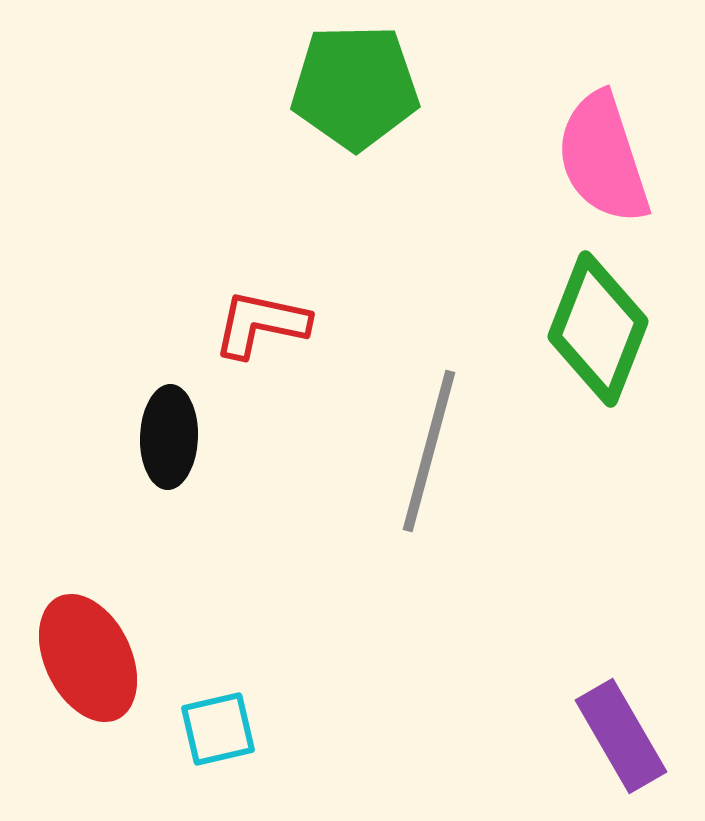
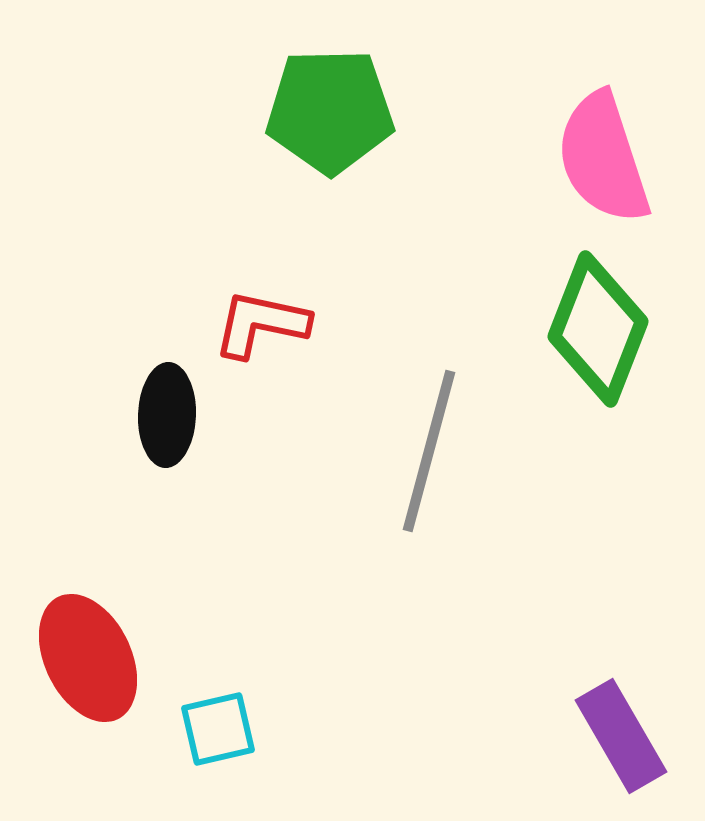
green pentagon: moved 25 px left, 24 px down
black ellipse: moved 2 px left, 22 px up
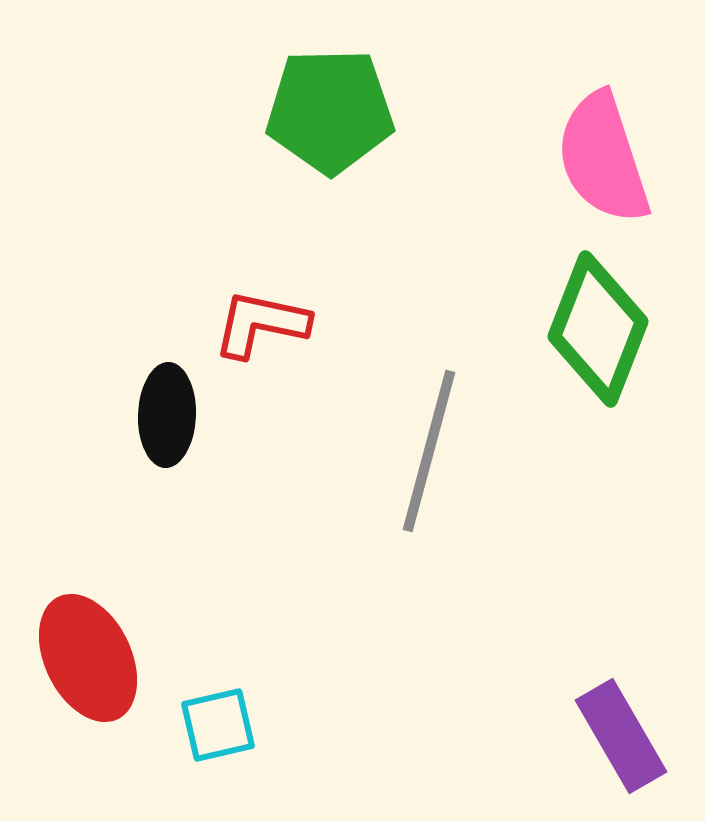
cyan square: moved 4 px up
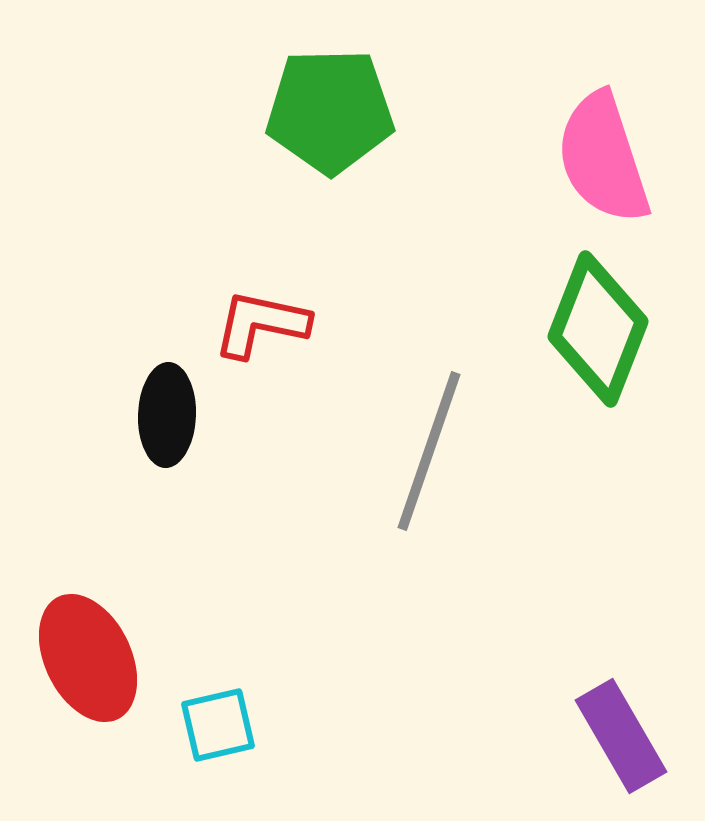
gray line: rotated 4 degrees clockwise
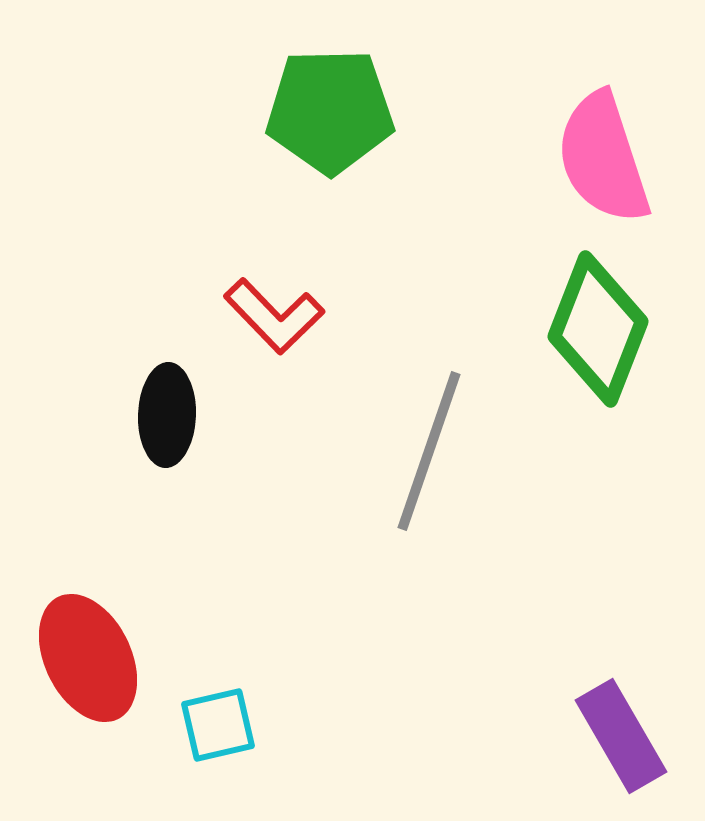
red L-shape: moved 13 px right, 8 px up; rotated 146 degrees counterclockwise
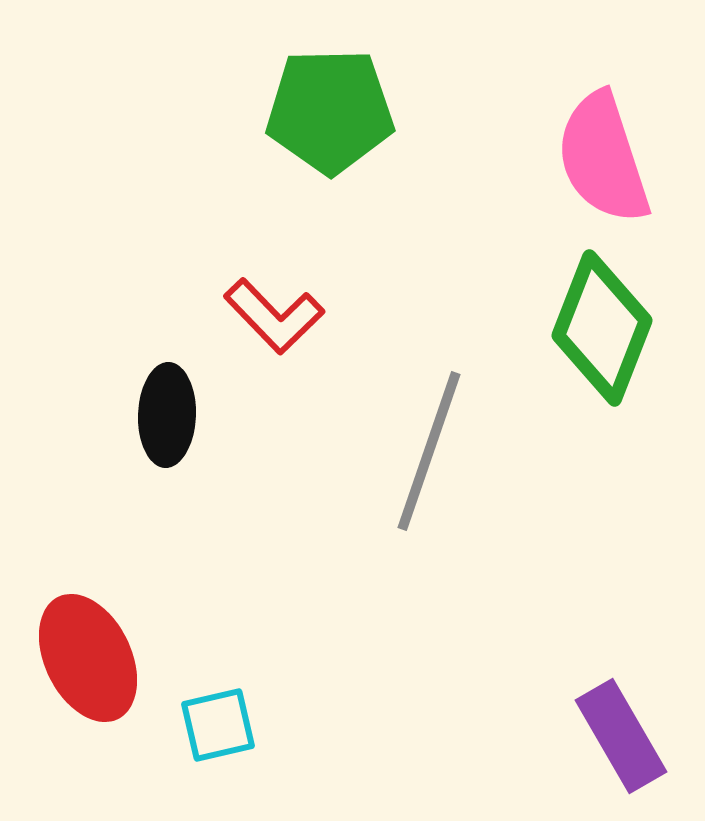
green diamond: moved 4 px right, 1 px up
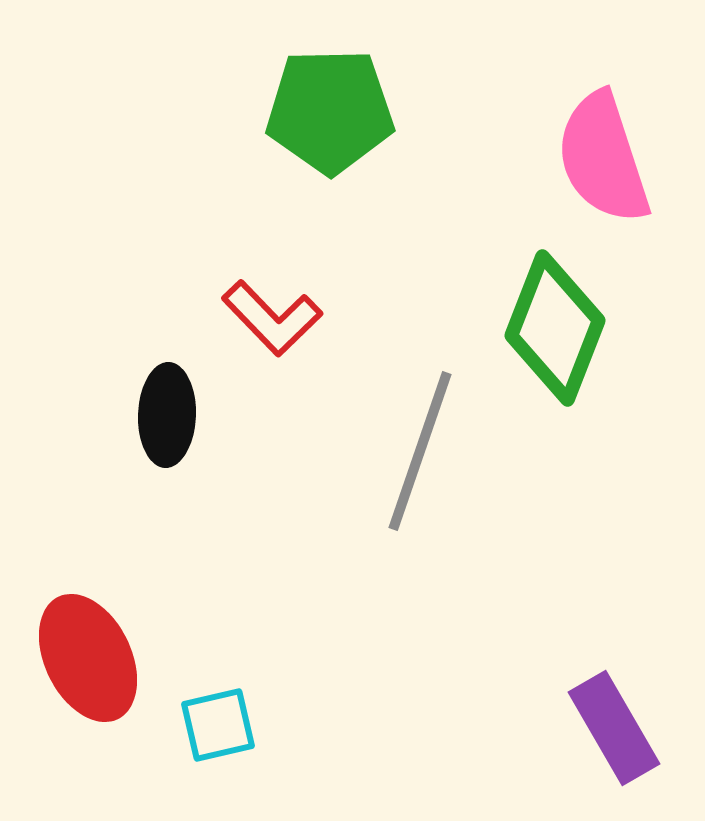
red L-shape: moved 2 px left, 2 px down
green diamond: moved 47 px left
gray line: moved 9 px left
purple rectangle: moved 7 px left, 8 px up
